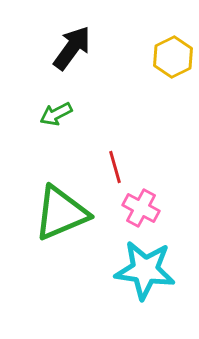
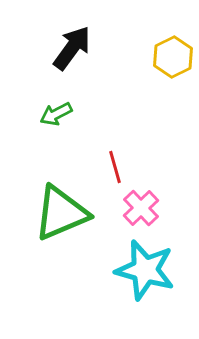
pink cross: rotated 18 degrees clockwise
cyan star: rotated 8 degrees clockwise
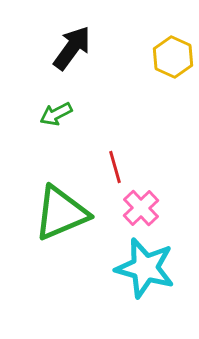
yellow hexagon: rotated 9 degrees counterclockwise
cyan star: moved 2 px up
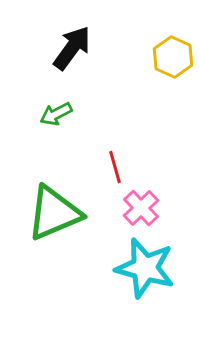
green triangle: moved 7 px left
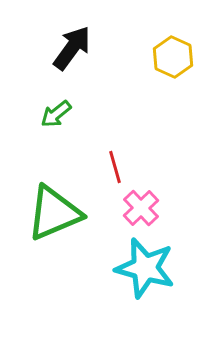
green arrow: rotated 12 degrees counterclockwise
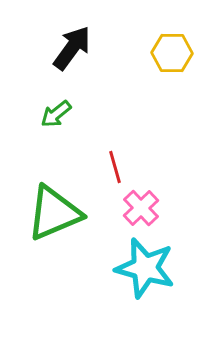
yellow hexagon: moved 1 px left, 4 px up; rotated 24 degrees counterclockwise
